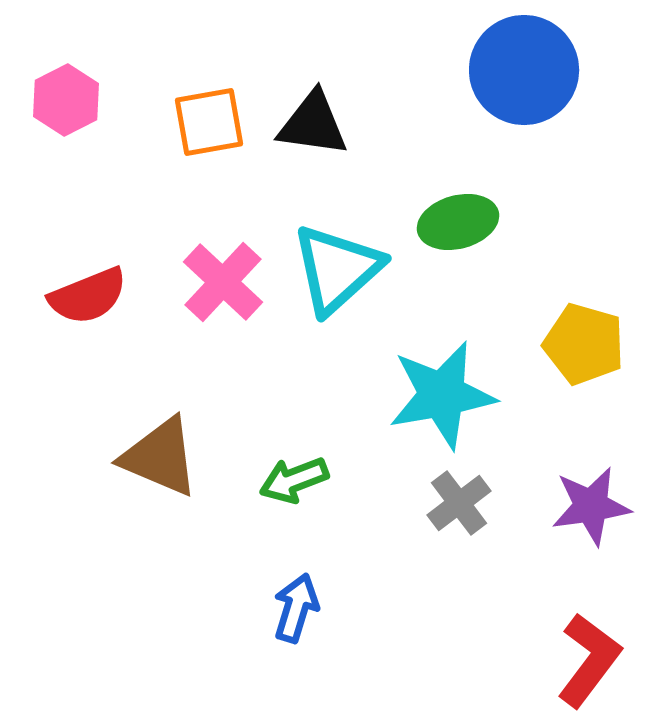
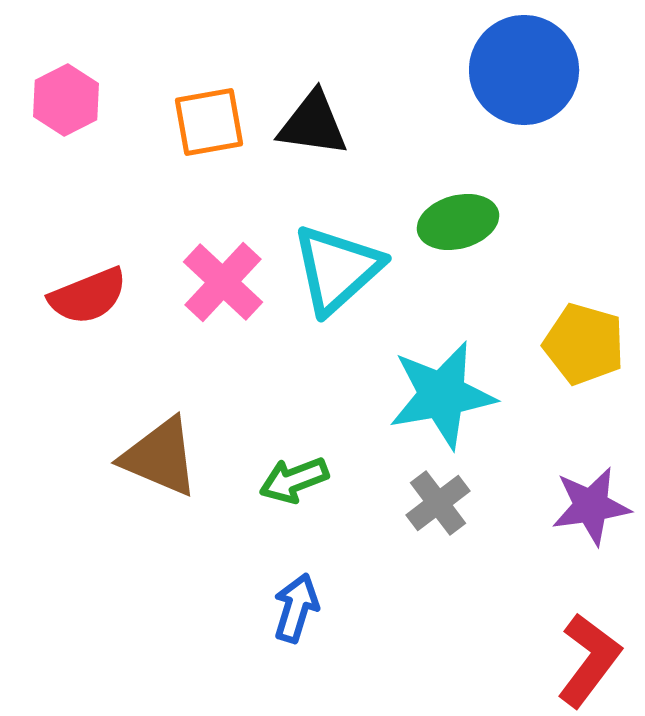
gray cross: moved 21 px left
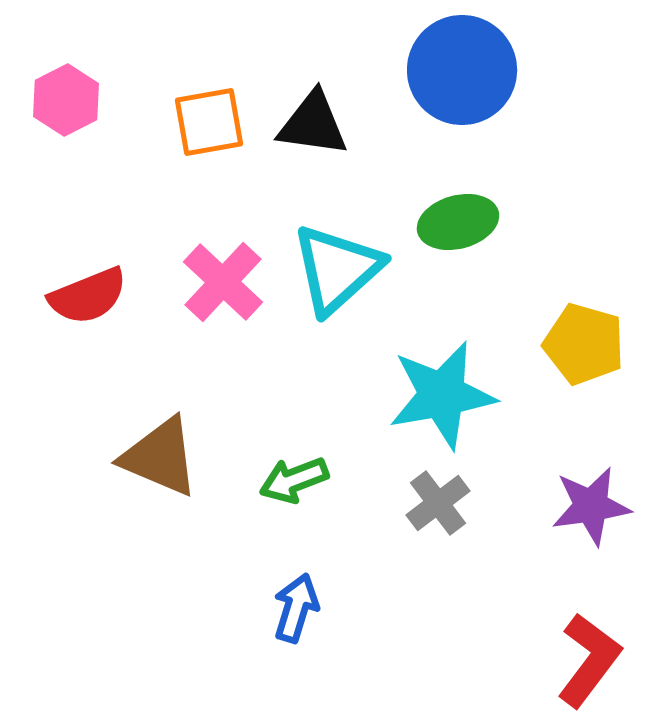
blue circle: moved 62 px left
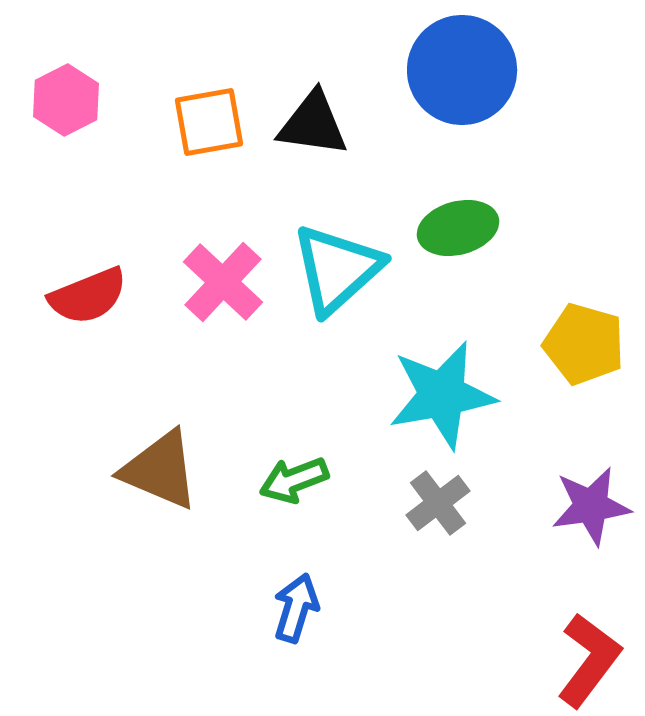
green ellipse: moved 6 px down
brown triangle: moved 13 px down
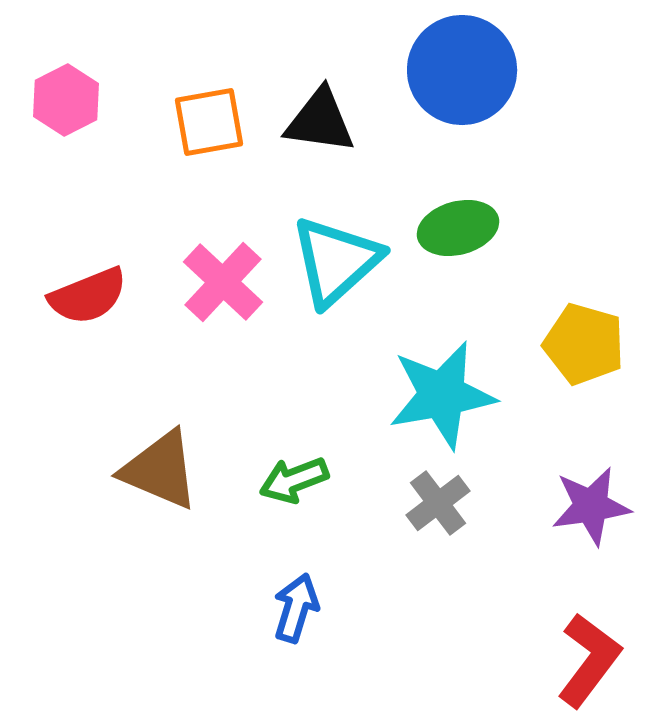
black triangle: moved 7 px right, 3 px up
cyan triangle: moved 1 px left, 8 px up
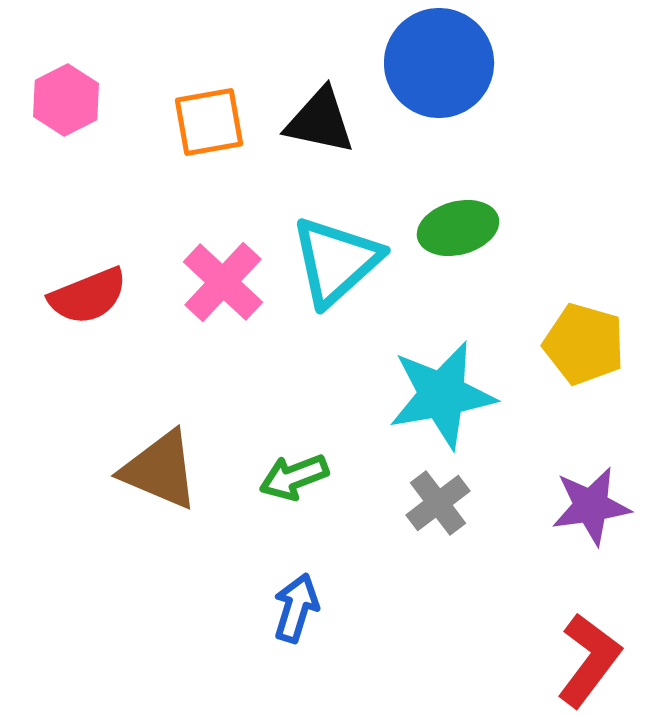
blue circle: moved 23 px left, 7 px up
black triangle: rotated 4 degrees clockwise
green arrow: moved 3 px up
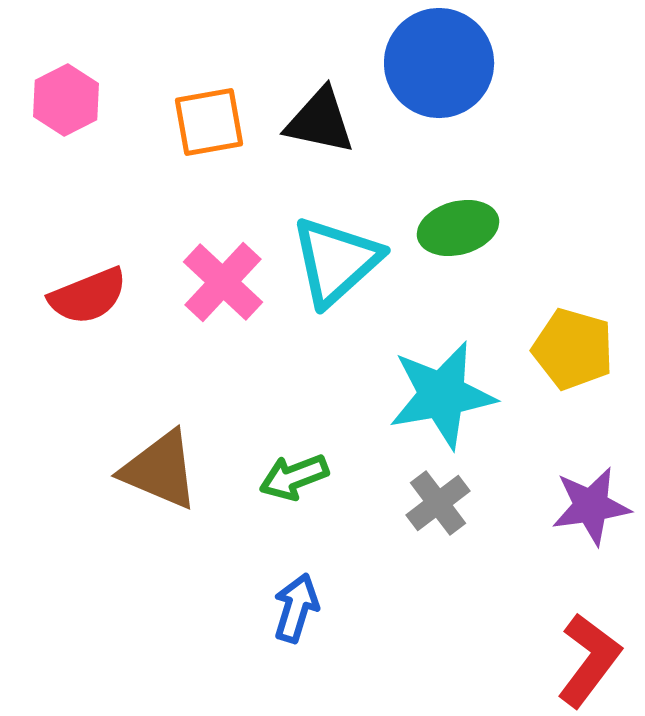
yellow pentagon: moved 11 px left, 5 px down
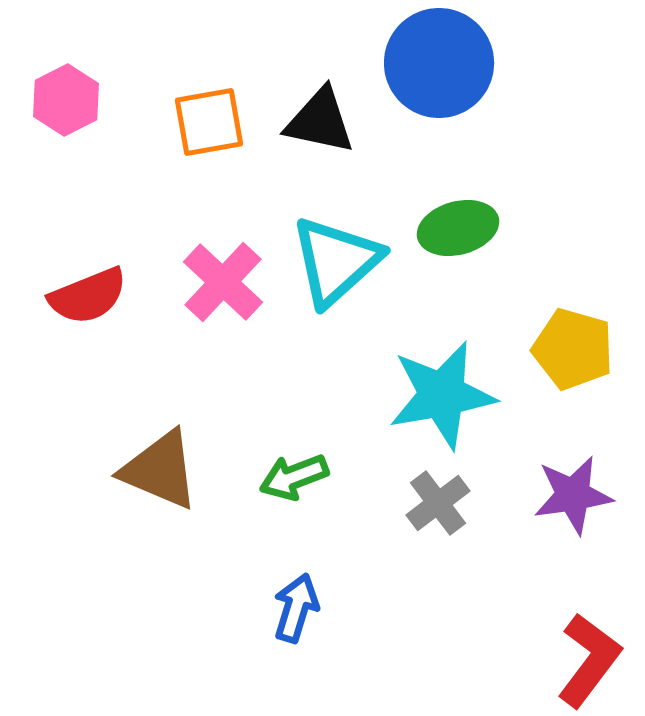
purple star: moved 18 px left, 11 px up
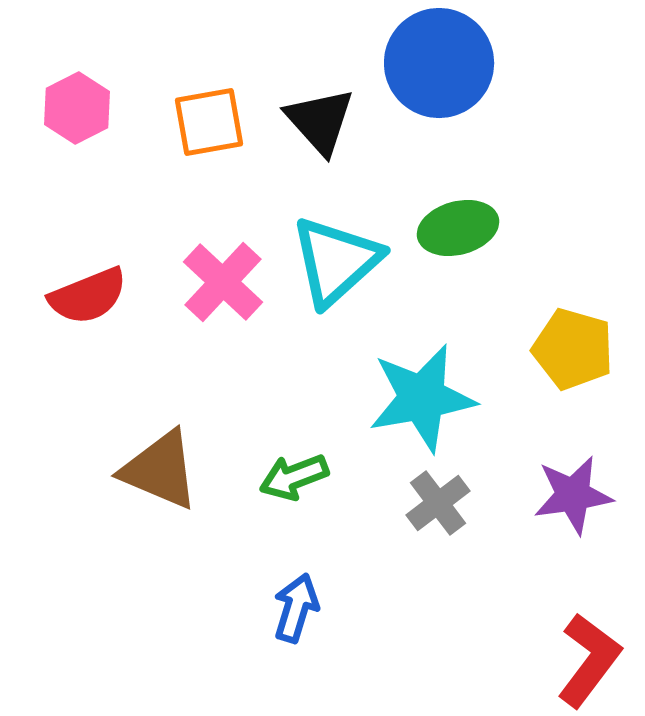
pink hexagon: moved 11 px right, 8 px down
black triangle: rotated 36 degrees clockwise
cyan star: moved 20 px left, 3 px down
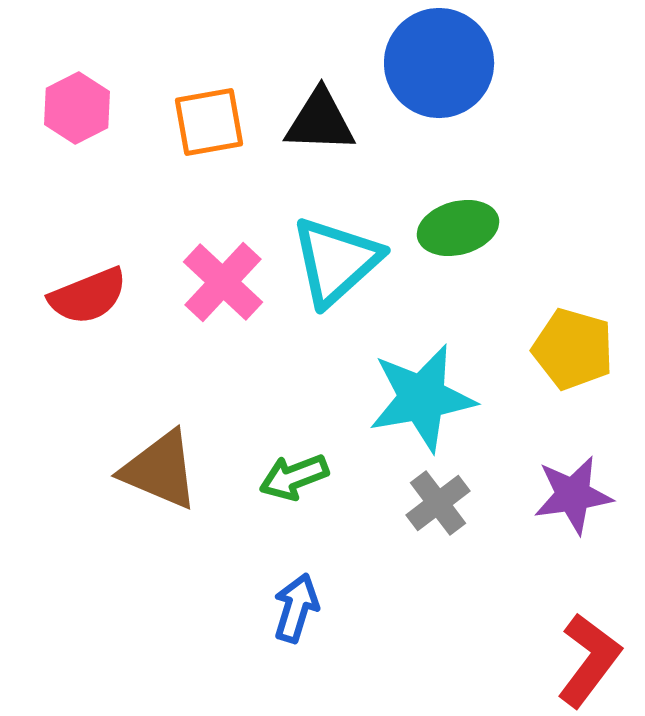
black triangle: rotated 46 degrees counterclockwise
